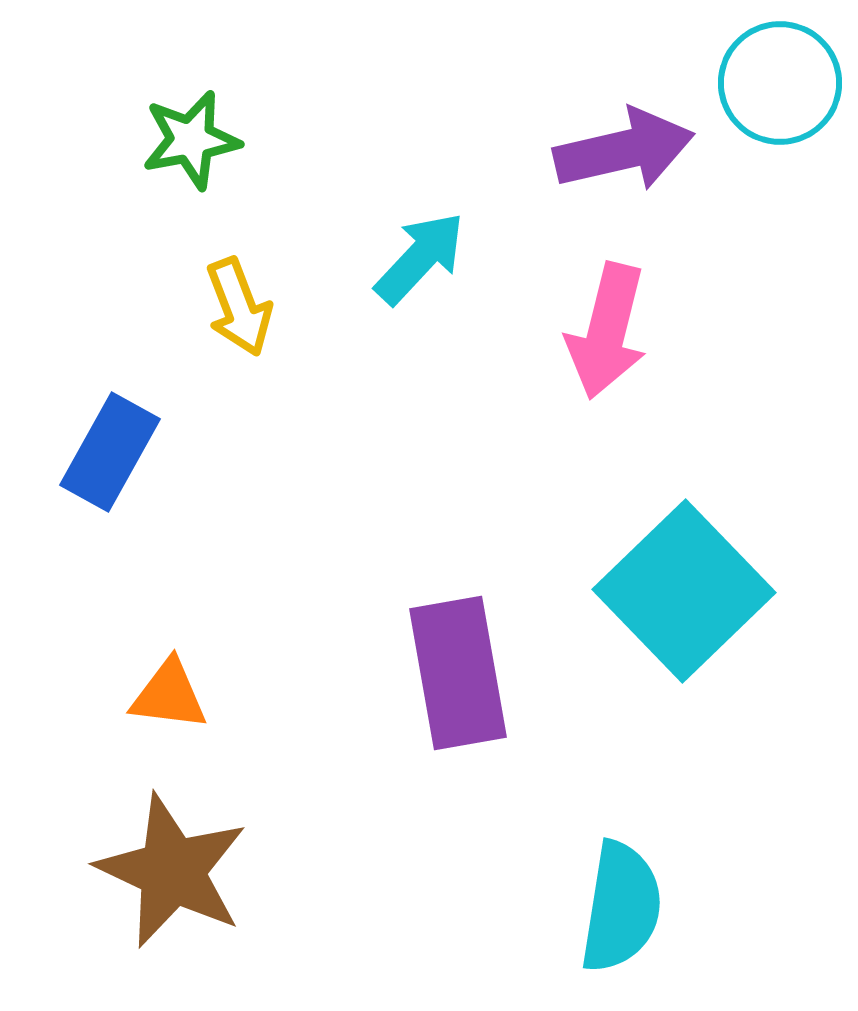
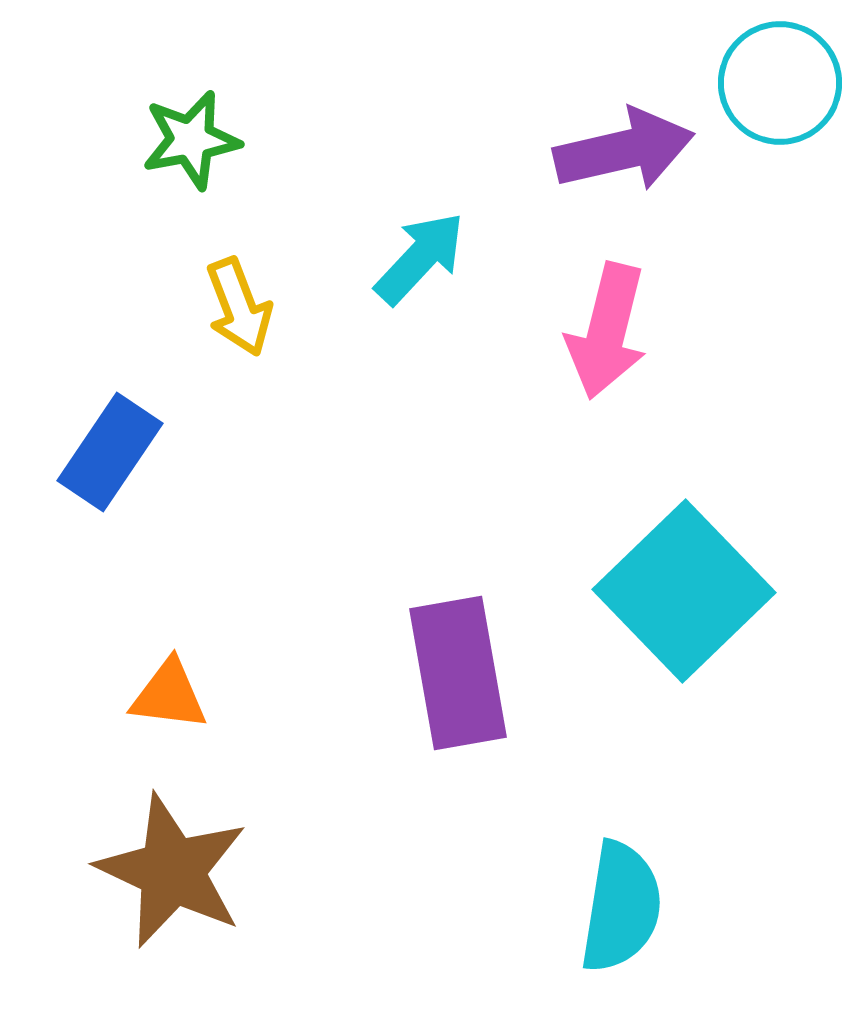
blue rectangle: rotated 5 degrees clockwise
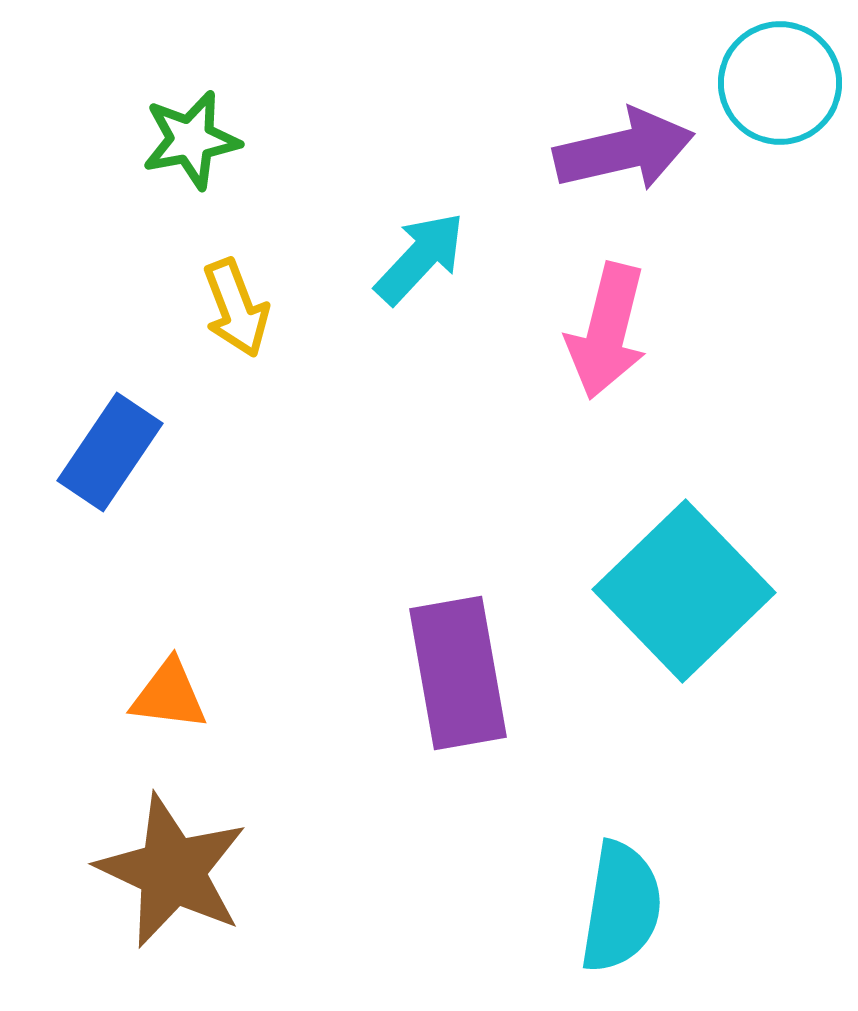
yellow arrow: moved 3 px left, 1 px down
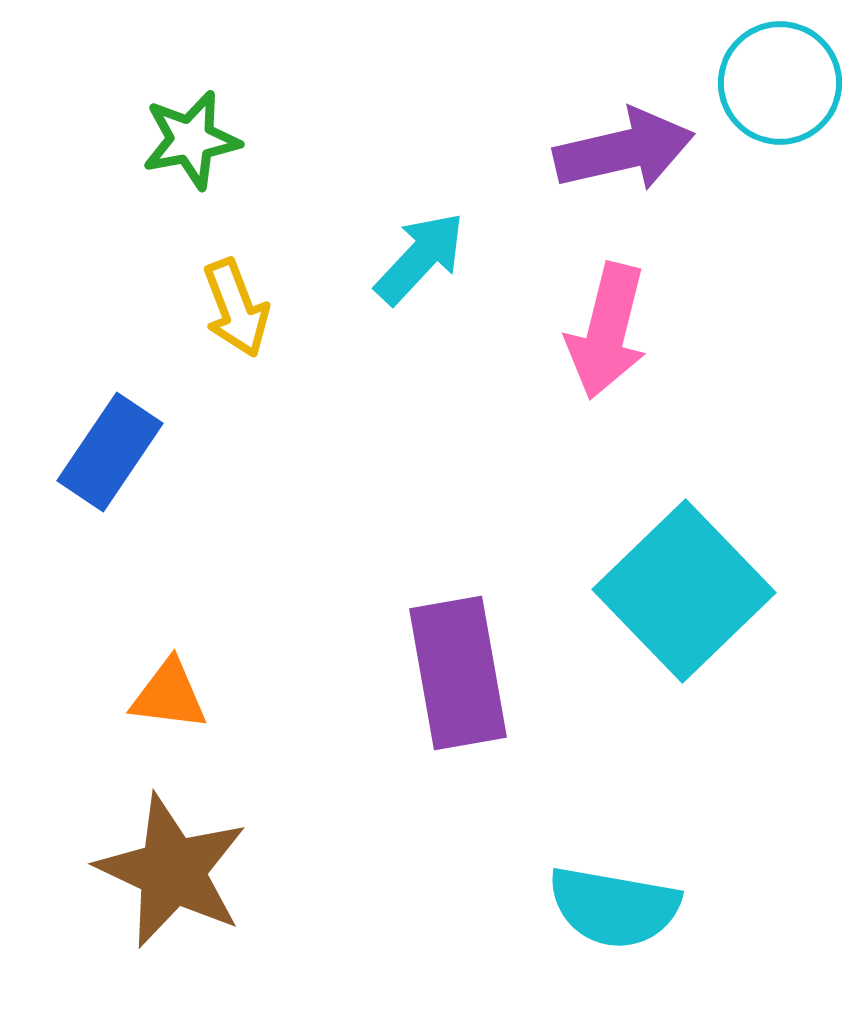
cyan semicircle: moved 7 px left; rotated 91 degrees clockwise
